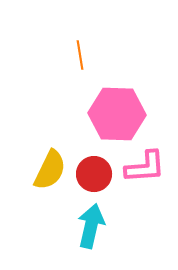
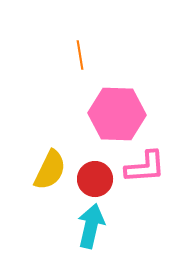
red circle: moved 1 px right, 5 px down
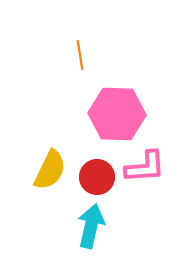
red circle: moved 2 px right, 2 px up
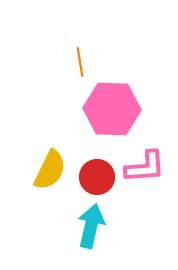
orange line: moved 7 px down
pink hexagon: moved 5 px left, 5 px up
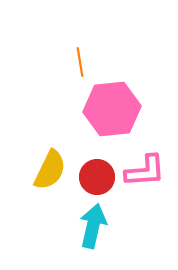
pink hexagon: rotated 8 degrees counterclockwise
pink L-shape: moved 4 px down
cyan arrow: moved 2 px right
